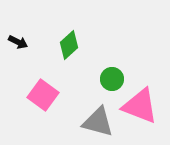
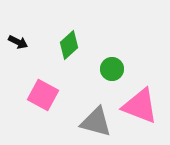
green circle: moved 10 px up
pink square: rotated 8 degrees counterclockwise
gray triangle: moved 2 px left
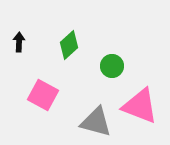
black arrow: moved 1 px right; rotated 114 degrees counterclockwise
green circle: moved 3 px up
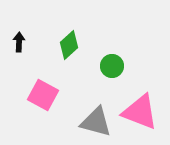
pink triangle: moved 6 px down
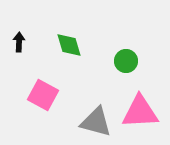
green diamond: rotated 64 degrees counterclockwise
green circle: moved 14 px right, 5 px up
pink triangle: rotated 24 degrees counterclockwise
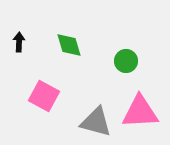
pink square: moved 1 px right, 1 px down
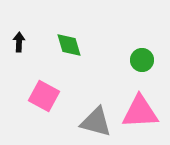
green circle: moved 16 px right, 1 px up
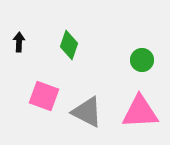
green diamond: rotated 36 degrees clockwise
pink square: rotated 8 degrees counterclockwise
gray triangle: moved 9 px left, 10 px up; rotated 12 degrees clockwise
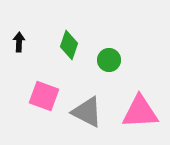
green circle: moved 33 px left
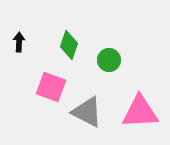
pink square: moved 7 px right, 9 px up
